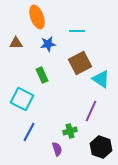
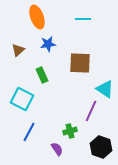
cyan line: moved 6 px right, 12 px up
brown triangle: moved 2 px right, 7 px down; rotated 40 degrees counterclockwise
brown square: rotated 30 degrees clockwise
cyan triangle: moved 4 px right, 10 px down
purple semicircle: rotated 16 degrees counterclockwise
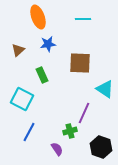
orange ellipse: moved 1 px right
purple line: moved 7 px left, 2 px down
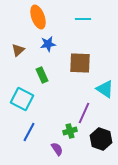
black hexagon: moved 8 px up
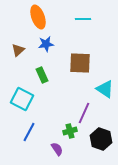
blue star: moved 2 px left
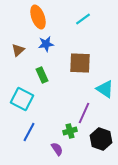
cyan line: rotated 35 degrees counterclockwise
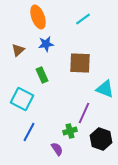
cyan triangle: rotated 12 degrees counterclockwise
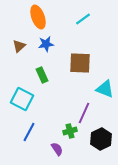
brown triangle: moved 1 px right, 4 px up
black hexagon: rotated 15 degrees clockwise
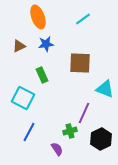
brown triangle: rotated 16 degrees clockwise
cyan square: moved 1 px right, 1 px up
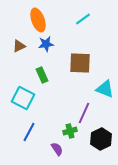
orange ellipse: moved 3 px down
